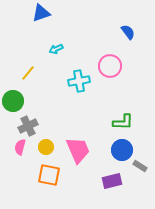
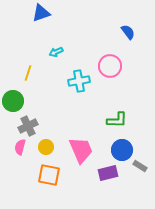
cyan arrow: moved 3 px down
yellow line: rotated 21 degrees counterclockwise
green L-shape: moved 6 px left, 2 px up
pink trapezoid: moved 3 px right
purple rectangle: moved 4 px left, 8 px up
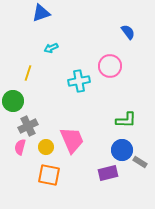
cyan arrow: moved 5 px left, 4 px up
green L-shape: moved 9 px right
pink trapezoid: moved 9 px left, 10 px up
gray rectangle: moved 4 px up
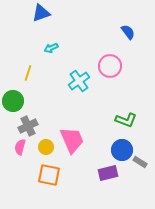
cyan cross: rotated 25 degrees counterclockwise
green L-shape: rotated 20 degrees clockwise
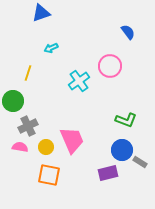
pink semicircle: rotated 84 degrees clockwise
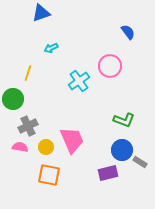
green circle: moved 2 px up
green L-shape: moved 2 px left
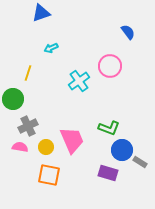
green L-shape: moved 15 px left, 8 px down
purple rectangle: rotated 30 degrees clockwise
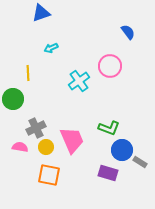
yellow line: rotated 21 degrees counterclockwise
gray cross: moved 8 px right, 2 px down
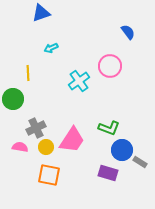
pink trapezoid: rotated 56 degrees clockwise
